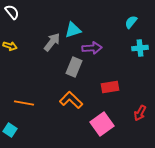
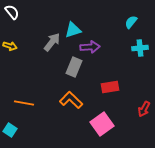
purple arrow: moved 2 px left, 1 px up
red arrow: moved 4 px right, 4 px up
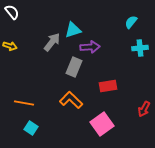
red rectangle: moved 2 px left, 1 px up
cyan square: moved 21 px right, 2 px up
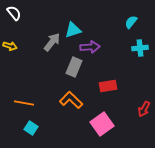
white semicircle: moved 2 px right, 1 px down
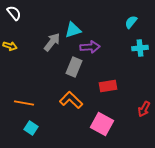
pink square: rotated 25 degrees counterclockwise
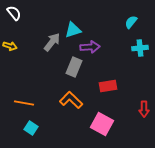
red arrow: rotated 28 degrees counterclockwise
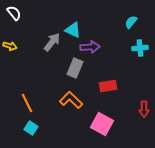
cyan triangle: rotated 42 degrees clockwise
gray rectangle: moved 1 px right, 1 px down
orange line: moved 3 px right; rotated 54 degrees clockwise
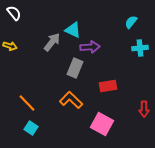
orange line: rotated 18 degrees counterclockwise
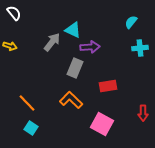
red arrow: moved 1 px left, 4 px down
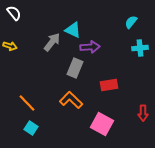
red rectangle: moved 1 px right, 1 px up
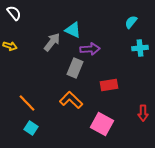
purple arrow: moved 2 px down
